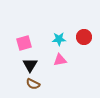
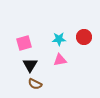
brown semicircle: moved 2 px right
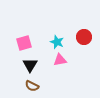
cyan star: moved 2 px left, 3 px down; rotated 24 degrees clockwise
brown semicircle: moved 3 px left, 2 px down
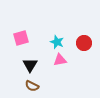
red circle: moved 6 px down
pink square: moved 3 px left, 5 px up
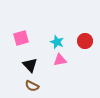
red circle: moved 1 px right, 2 px up
black triangle: rotated 14 degrees counterclockwise
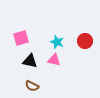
pink triangle: moved 6 px left; rotated 24 degrees clockwise
black triangle: moved 4 px up; rotated 35 degrees counterclockwise
